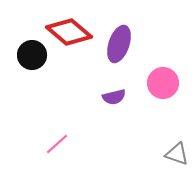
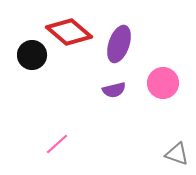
purple semicircle: moved 7 px up
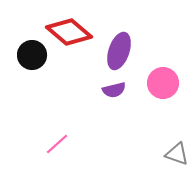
purple ellipse: moved 7 px down
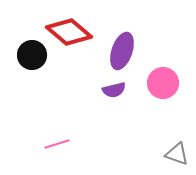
purple ellipse: moved 3 px right
pink line: rotated 25 degrees clockwise
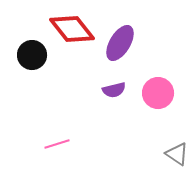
red diamond: moved 3 px right, 3 px up; rotated 12 degrees clockwise
purple ellipse: moved 2 px left, 8 px up; rotated 12 degrees clockwise
pink circle: moved 5 px left, 10 px down
gray triangle: rotated 15 degrees clockwise
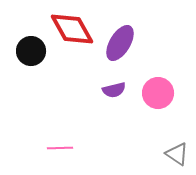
red diamond: rotated 9 degrees clockwise
black circle: moved 1 px left, 4 px up
pink line: moved 3 px right, 4 px down; rotated 15 degrees clockwise
